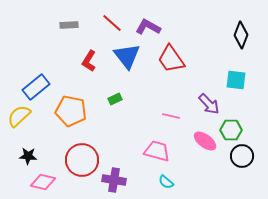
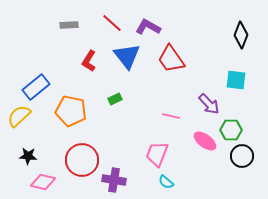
pink trapezoid: moved 3 px down; rotated 84 degrees counterclockwise
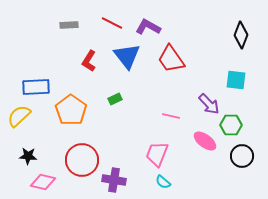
red line: rotated 15 degrees counterclockwise
blue rectangle: rotated 36 degrees clockwise
orange pentagon: moved 1 px up; rotated 24 degrees clockwise
green hexagon: moved 5 px up
cyan semicircle: moved 3 px left
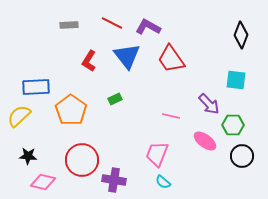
green hexagon: moved 2 px right
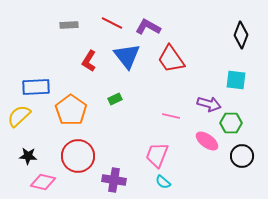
purple arrow: rotated 30 degrees counterclockwise
green hexagon: moved 2 px left, 2 px up
pink ellipse: moved 2 px right
pink trapezoid: moved 1 px down
red circle: moved 4 px left, 4 px up
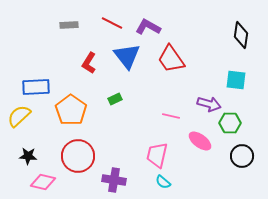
black diamond: rotated 12 degrees counterclockwise
red L-shape: moved 2 px down
green hexagon: moved 1 px left
pink ellipse: moved 7 px left
pink trapezoid: rotated 8 degrees counterclockwise
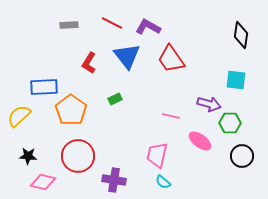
blue rectangle: moved 8 px right
